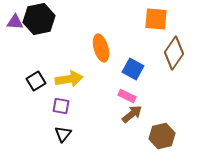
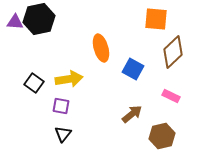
brown diamond: moved 1 px left, 1 px up; rotated 12 degrees clockwise
black square: moved 2 px left, 2 px down; rotated 24 degrees counterclockwise
pink rectangle: moved 44 px right
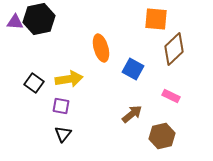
brown diamond: moved 1 px right, 3 px up
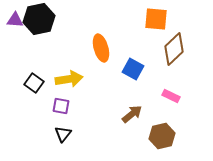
purple triangle: moved 2 px up
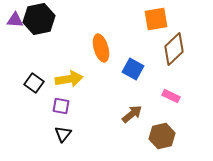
orange square: rotated 15 degrees counterclockwise
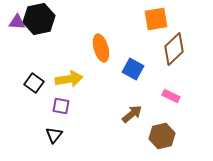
purple triangle: moved 2 px right, 2 px down
black triangle: moved 9 px left, 1 px down
